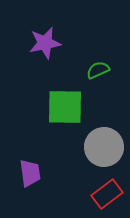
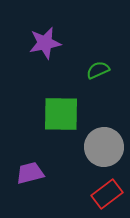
green square: moved 4 px left, 7 px down
purple trapezoid: rotated 96 degrees counterclockwise
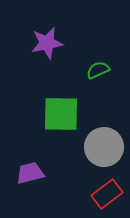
purple star: moved 2 px right
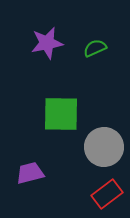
green semicircle: moved 3 px left, 22 px up
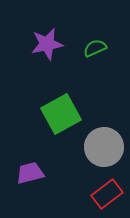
purple star: moved 1 px down
green square: rotated 30 degrees counterclockwise
